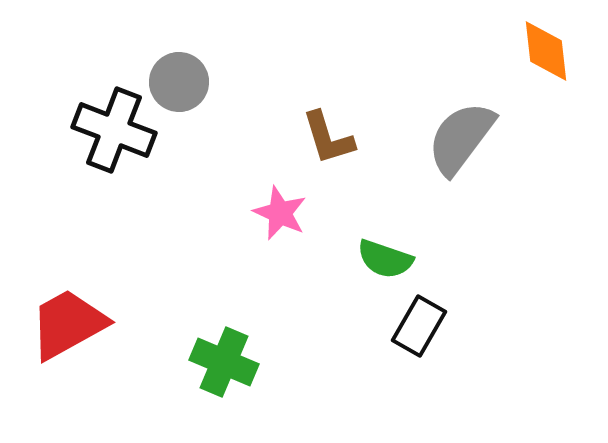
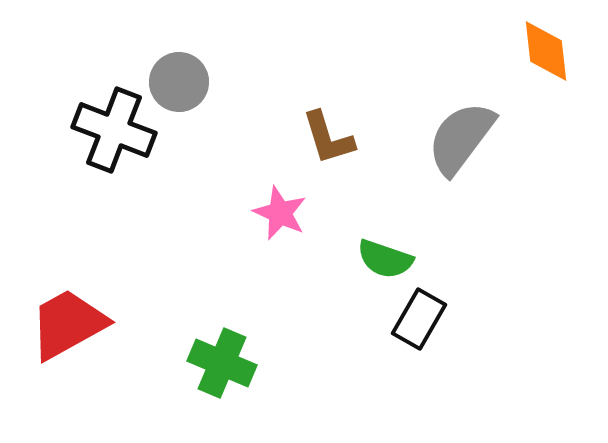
black rectangle: moved 7 px up
green cross: moved 2 px left, 1 px down
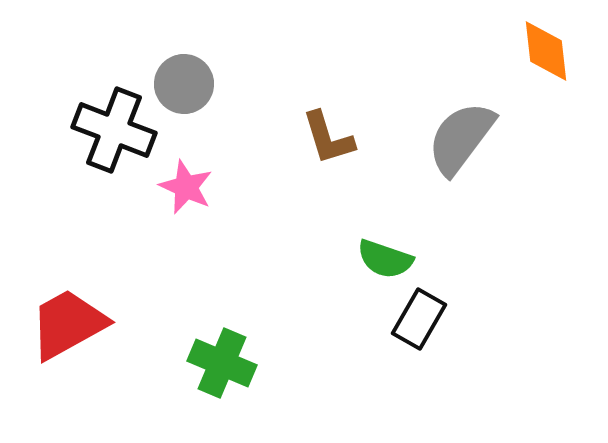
gray circle: moved 5 px right, 2 px down
pink star: moved 94 px left, 26 px up
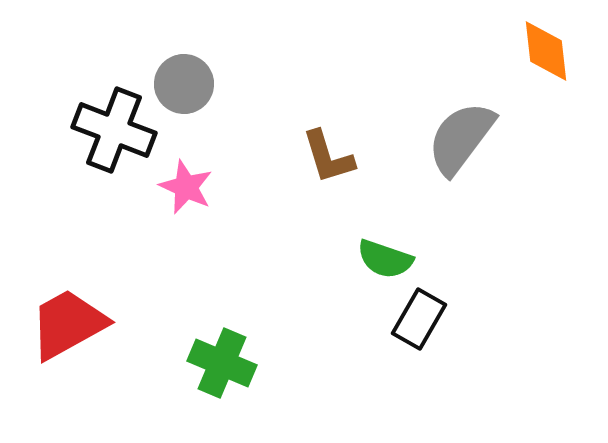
brown L-shape: moved 19 px down
